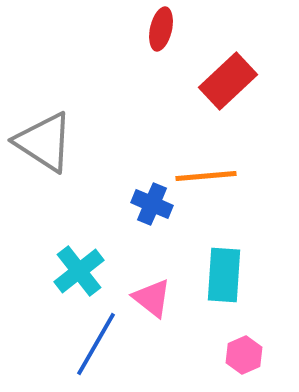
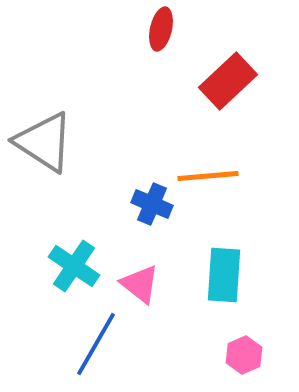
orange line: moved 2 px right
cyan cross: moved 5 px left, 5 px up; rotated 18 degrees counterclockwise
pink triangle: moved 12 px left, 14 px up
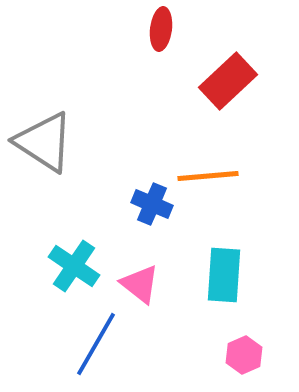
red ellipse: rotated 6 degrees counterclockwise
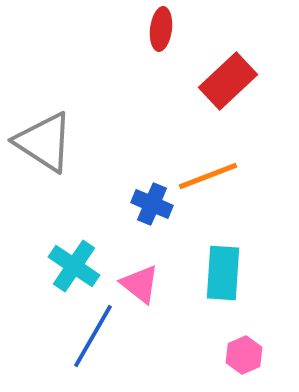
orange line: rotated 16 degrees counterclockwise
cyan rectangle: moved 1 px left, 2 px up
blue line: moved 3 px left, 8 px up
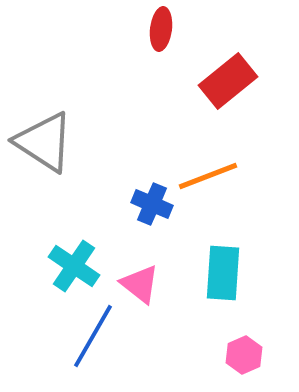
red rectangle: rotated 4 degrees clockwise
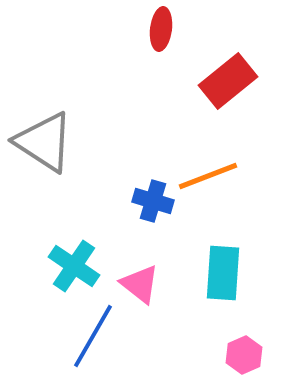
blue cross: moved 1 px right, 3 px up; rotated 6 degrees counterclockwise
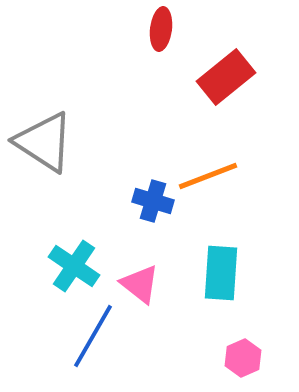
red rectangle: moved 2 px left, 4 px up
cyan rectangle: moved 2 px left
pink hexagon: moved 1 px left, 3 px down
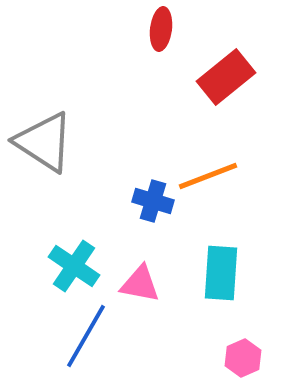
pink triangle: rotated 27 degrees counterclockwise
blue line: moved 7 px left
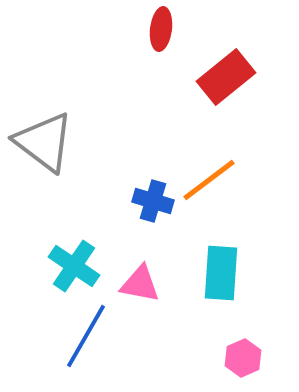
gray triangle: rotated 4 degrees clockwise
orange line: moved 1 px right, 4 px down; rotated 16 degrees counterclockwise
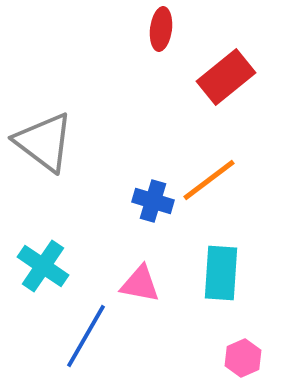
cyan cross: moved 31 px left
